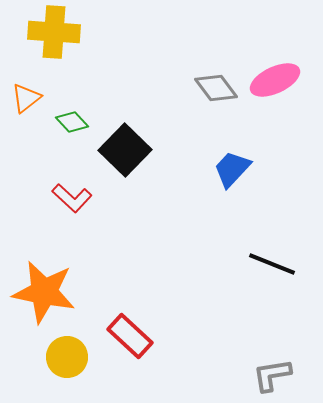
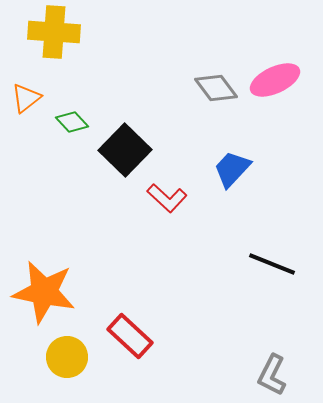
red L-shape: moved 95 px right
gray L-shape: rotated 54 degrees counterclockwise
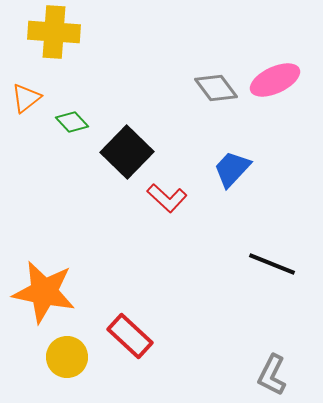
black square: moved 2 px right, 2 px down
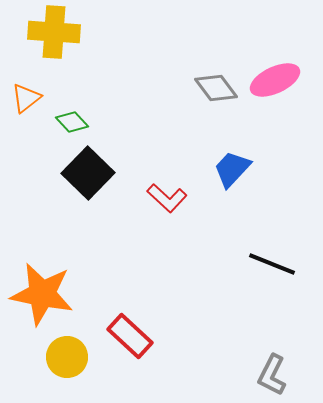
black square: moved 39 px left, 21 px down
orange star: moved 2 px left, 2 px down
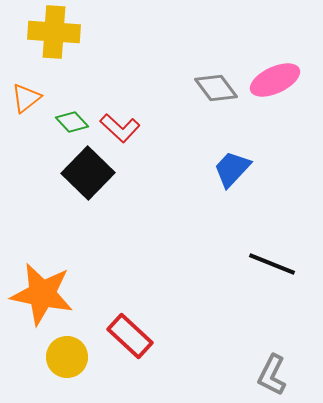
red L-shape: moved 47 px left, 70 px up
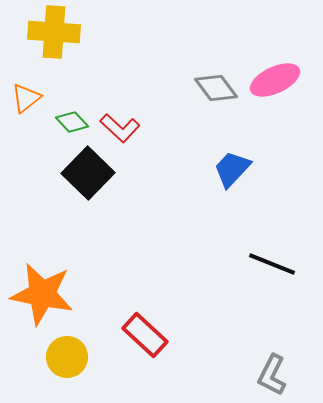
red rectangle: moved 15 px right, 1 px up
